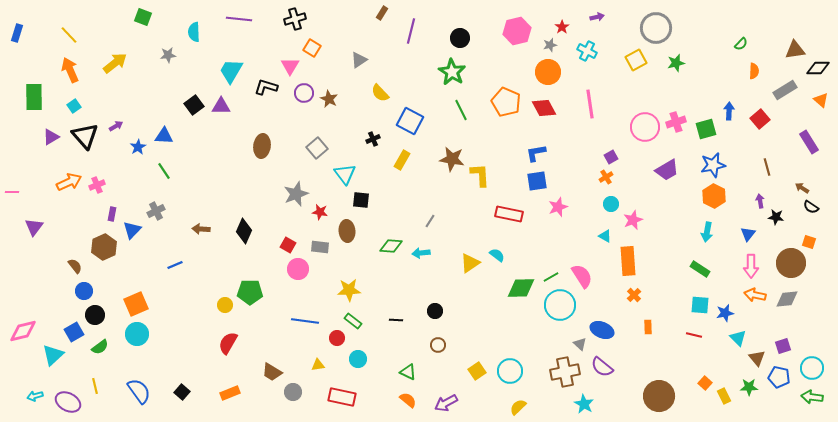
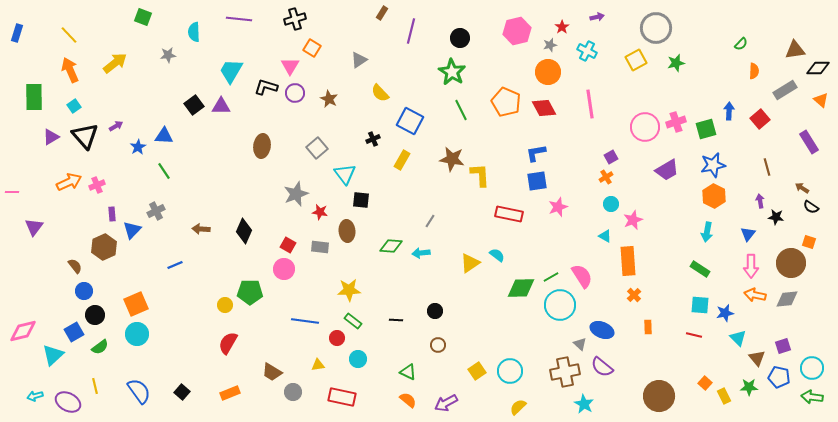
purple circle at (304, 93): moved 9 px left
purple rectangle at (112, 214): rotated 16 degrees counterclockwise
pink circle at (298, 269): moved 14 px left
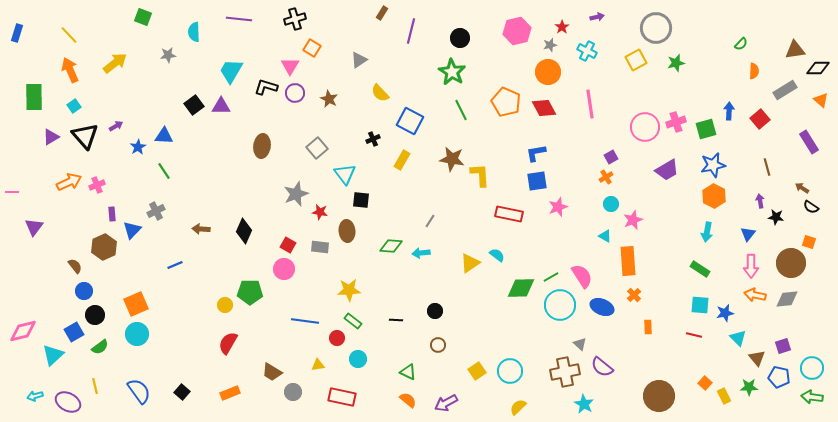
blue ellipse at (602, 330): moved 23 px up
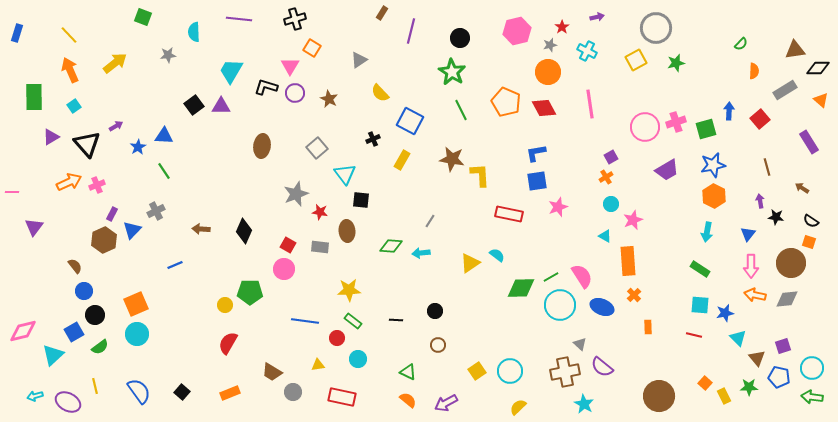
black triangle at (85, 136): moved 2 px right, 8 px down
black semicircle at (811, 207): moved 14 px down
purple rectangle at (112, 214): rotated 32 degrees clockwise
brown hexagon at (104, 247): moved 7 px up
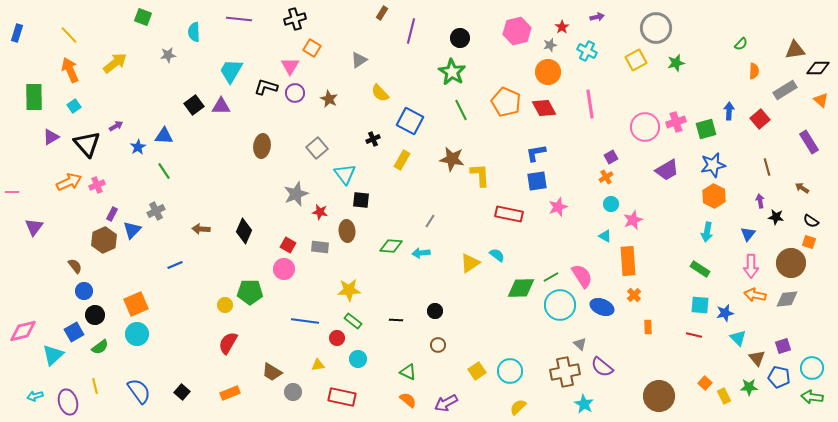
purple ellipse at (68, 402): rotated 45 degrees clockwise
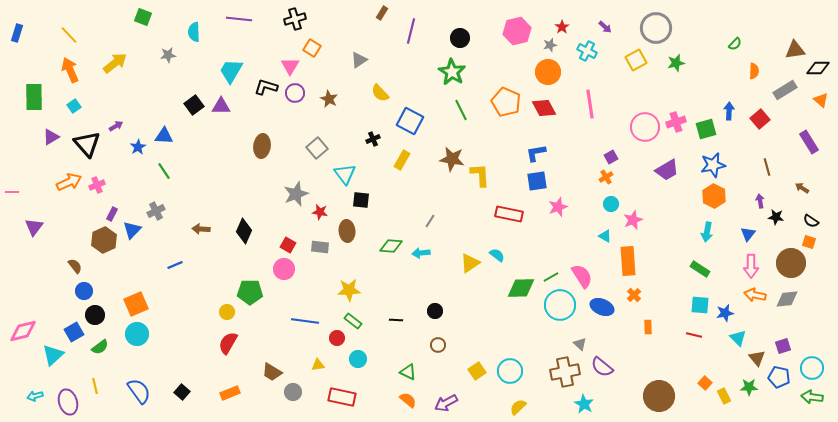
purple arrow at (597, 17): moved 8 px right, 10 px down; rotated 56 degrees clockwise
green semicircle at (741, 44): moved 6 px left
yellow circle at (225, 305): moved 2 px right, 7 px down
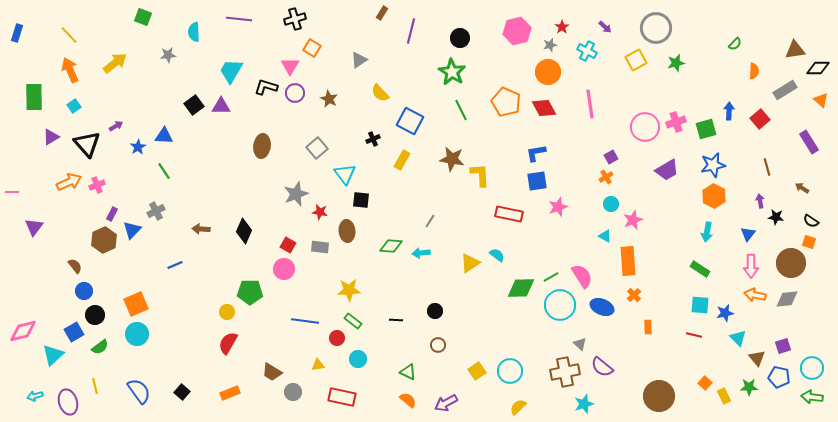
cyan star at (584, 404): rotated 24 degrees clockwise
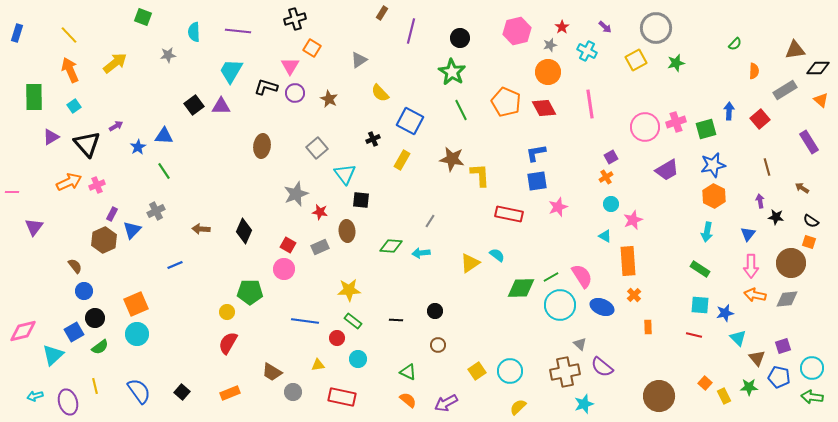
purple line at (239, 19): moved 1 px left, 12 px down
gray rectangle at (320, 247): rotated 30 degrees counterclockwise
black circle at (95, 315): moved 3 px down
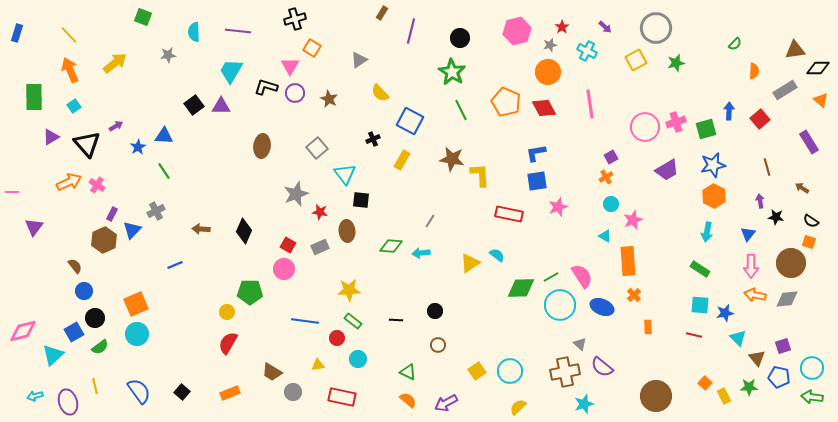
pink cross at (97, 185): rotated 35 degrees counterclockwise
brown circle at (659, 396): moved 3 px left
